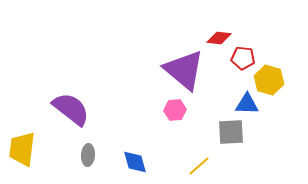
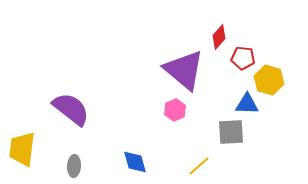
red diamond: moved 1 px up; rotated 55 degrees counterclockwise
pink hexagon: rotated 20 degrees counterclockwise
gray ellipse: moved 14 px left, 11 px down
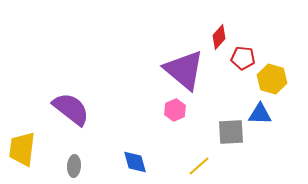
yellow hexagon: moved 3 px right, 1 px up
blue triangle: moved 13 px right, 10 px down
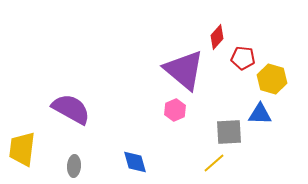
red diamond: moved 2 px left
purple semicircle: rotated 9 degrees counterclockwise
gray square: moved 2 px left
yellow line: moved 15 px right, 3 px up
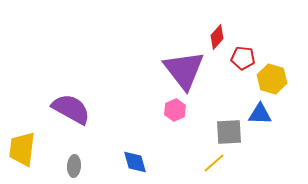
purple triangle: rotated 12 degrees clockwise
